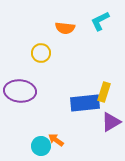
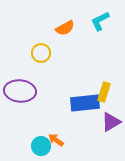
orange semicircle: rotated 36 degrees counterclockwise
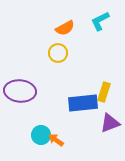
yellow circle: moved 17 px right
blue rectangle: moved 2 px left
purple triangle: moved 1 px left, 1 px down; rotated 10 degrees clockwise
cyan circle: moved 11 px up
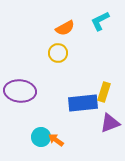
cyan circle: moved 2 px down
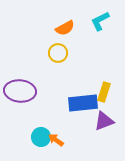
purple triangle: moved 6 px left, 2 px up
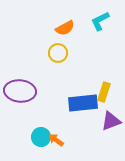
purple triangle: moved 7 px right
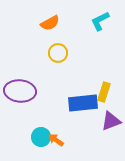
orange semicircle: moved 15 px left, 5 px up
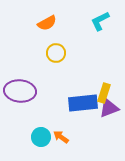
orange semicircle: moved 3 px left
yellow circle: moved 2 px left
yellow rectangle: moved 1 px down
purple triangle: moved 2 px left, 13 px up
orange arrow: moved 5 px right, 3 px up
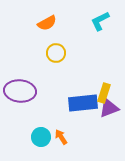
orange arrow: rotated 21 degrees clockwise
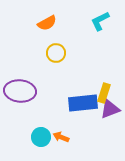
purple triangle: moved 1 px right, 1 px down
orange arrow: rotated 35 degrees counterclockwise
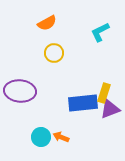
cyan L-shape: moved 11 px down
yellow circle: moved 2 px left
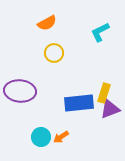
blue rectangle: moved 4 px left
orange arrow: rotated 56 degrees counterclockwise
